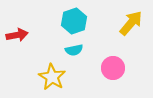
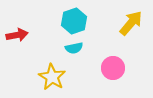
cyan semicircle: moved 2 px up
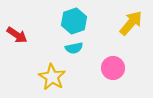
red arrow: rotated 45 degrees clockwise
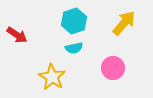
yellow arrow: moved 7 px left
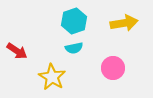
yellow arrow: rotated 40 degrees clockwise
red arrow: moved 16 px down
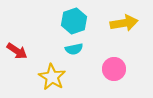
cyan semicircle: moved 1 px down
pink circle: moved 1 px right, 1 px down
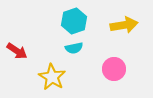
yellow arrow: moved 2 px down
cyan semicircle: moved 1 px up
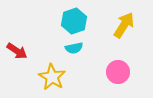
yellow arrow: rotated 48 degrees counterclockwise
pink circle: moved 4 px right, 3 px down
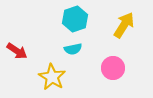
cyan hexagon: moved 1 px right, 2 px up
cyan semicircle: moved 1 px left, 1 px down
pink circle: moved 5 px left, 4 px up
